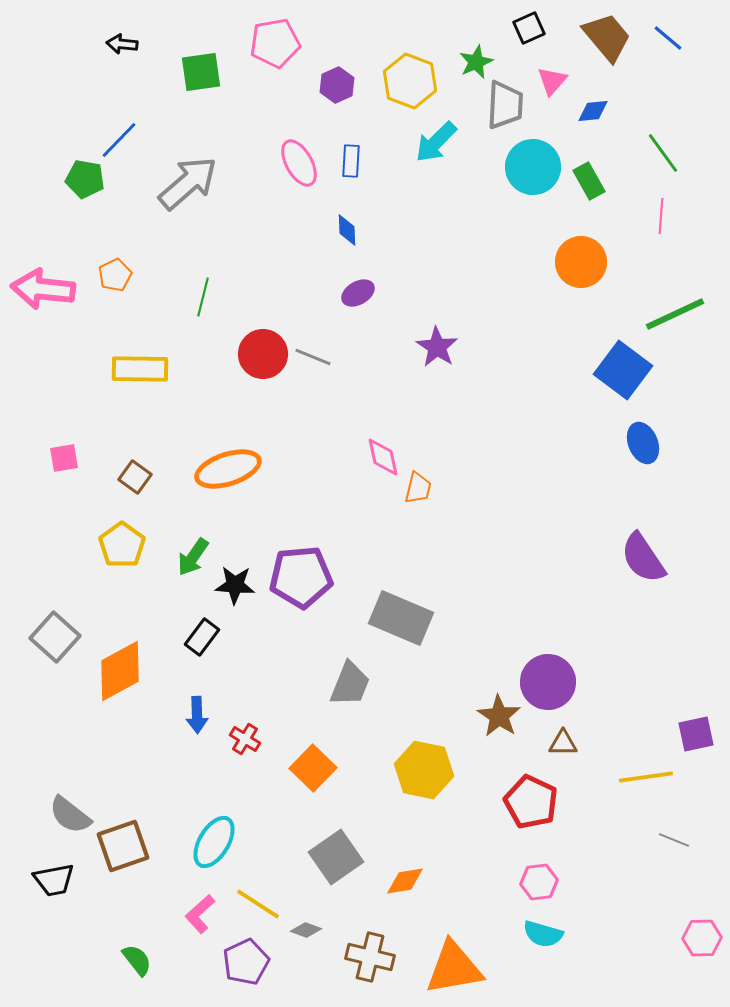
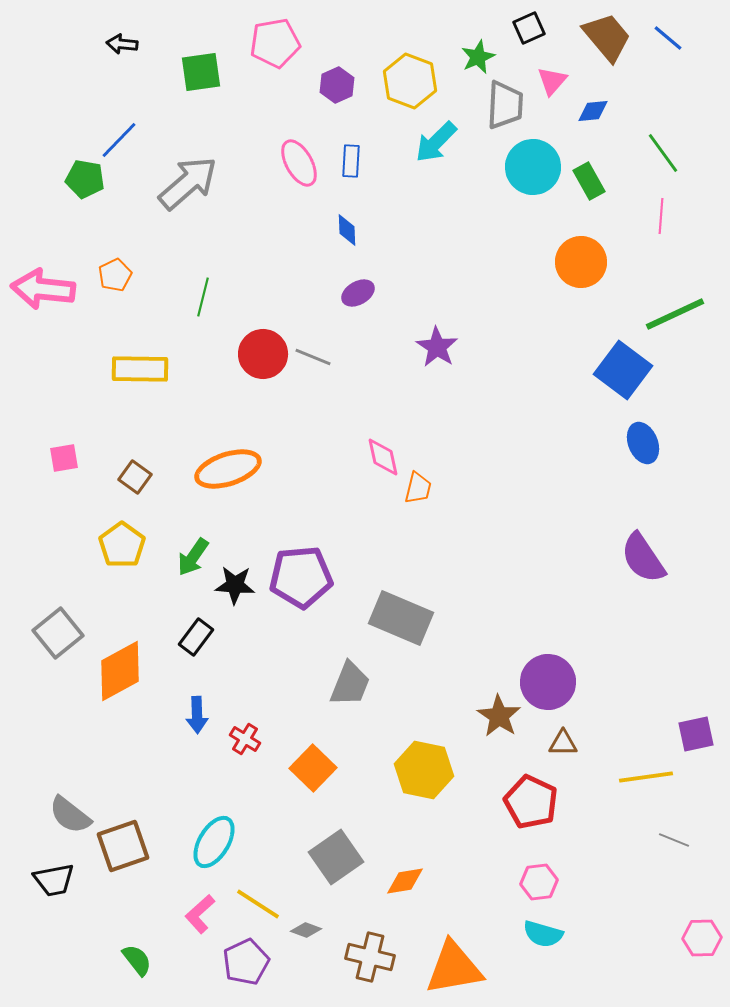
green star at (476, 62): moved 2 px right, 5 px up
gray square at (55, 637): moved 3 px right, 4 px up; rotated 9 degrees clockwise
black rectangle at (202, 637): moved 6 px left
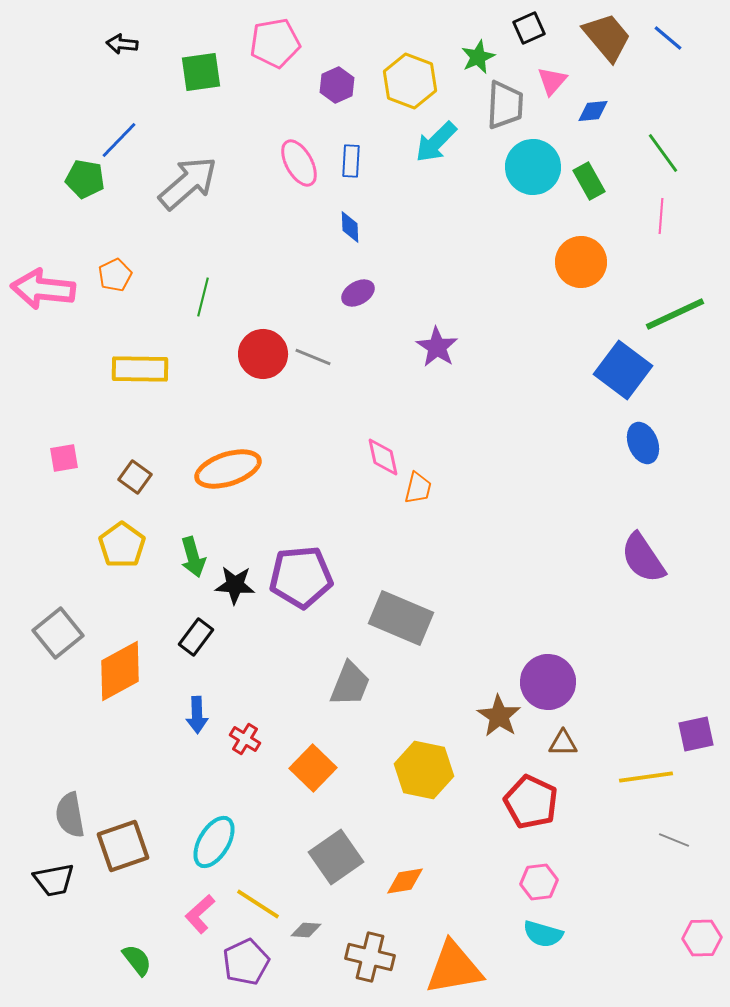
blue diamond at (347, 230): moved 3 px right, 3 px up
green arrow at (193, 557): rotated 51 degrees counterclockwise
gray semicircle at (70, 815): rotated 42 degrees clockwise
gray diamond at (306, 930): rotated 16 degrees counterclockwise
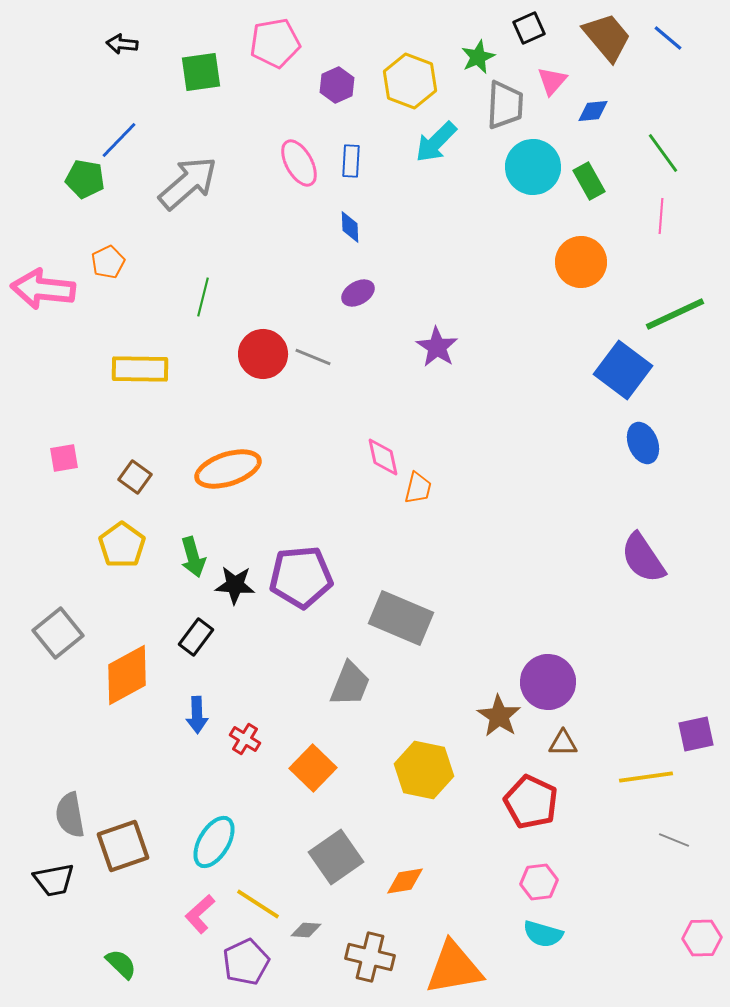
orange pentagon at (115, 275): moved 7 px left, 13 px up
orange diamond at (120, 671): moved 7 px right, 4 px down
green semicircle at (137, 960): moved 16 px left, 4 px down; rotated 8 degrees counterclockwise
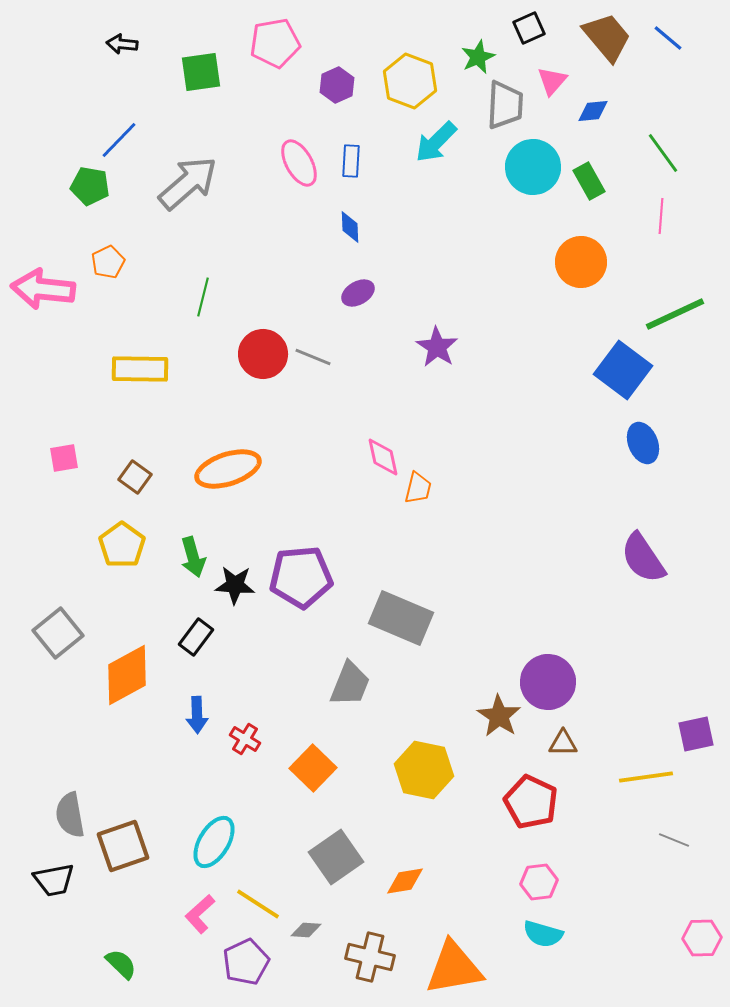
green pentagon at (85, 179): moved 5 px right, 7 px down
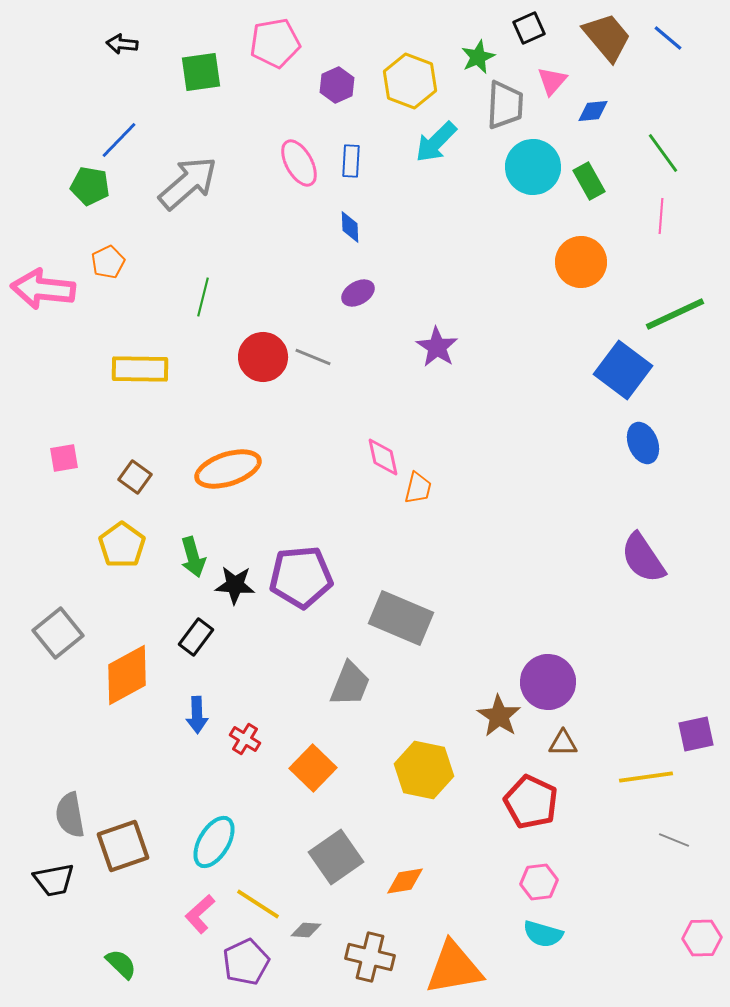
red circle at (263, 354): moved 3 px down
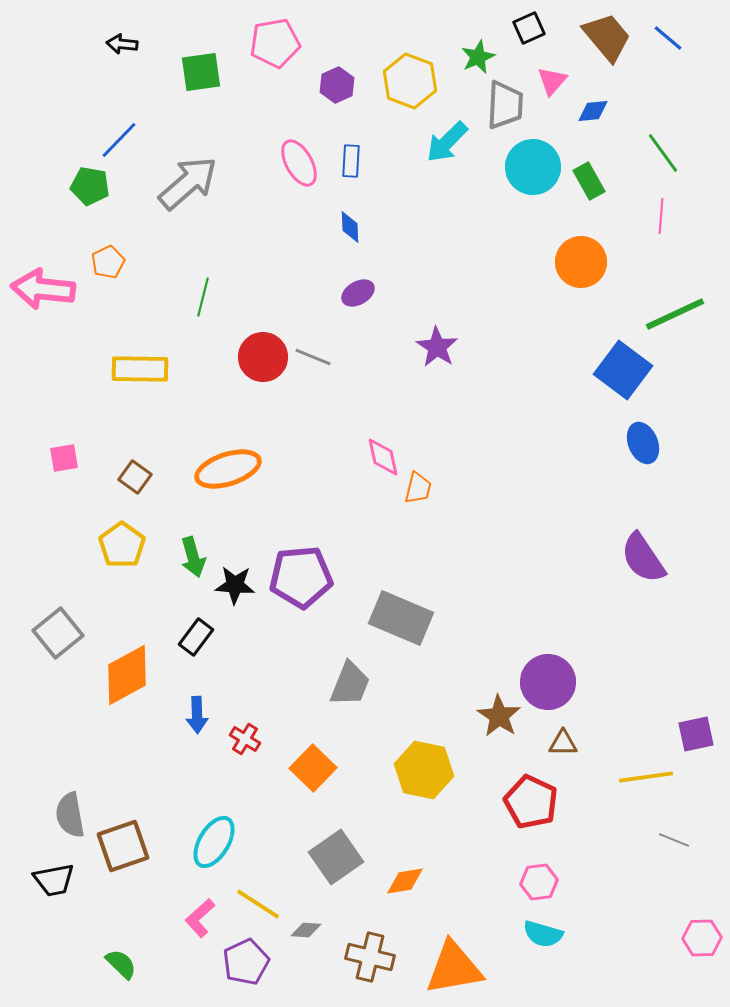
cyan arrow at (436, 142): moved 11 px right
pink L-shape at (200, 914): moved 4 px down
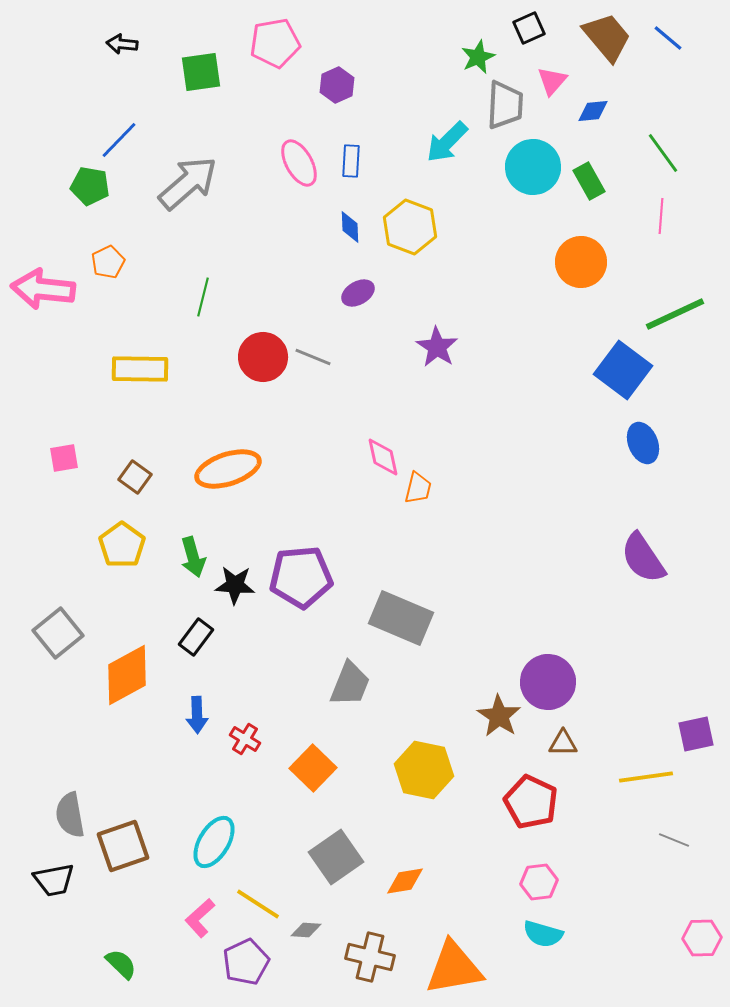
yellow hexagon at (410, 81): moved 146 px down
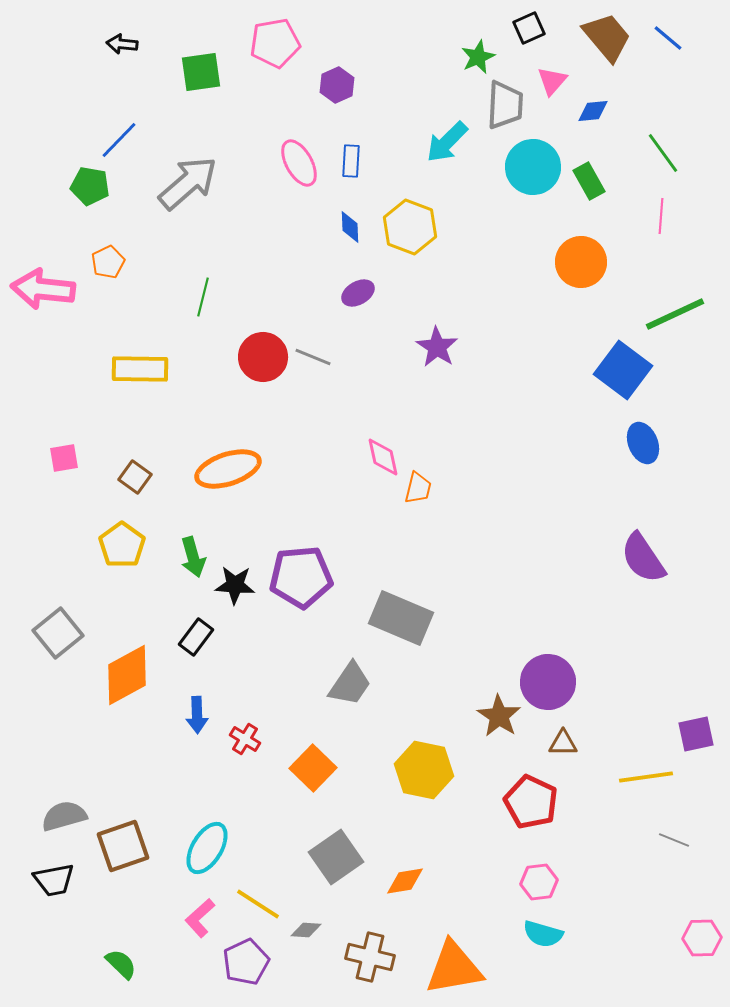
gray trapezoid at (350, 684): rotated 12 degrees clockwise
gray semicircle at (70, 815): moved 6 px left, 1 px down; rotated 84 degrees clockwise
cyan ellipse at (214, 842): moved 7 px left, 6 px down
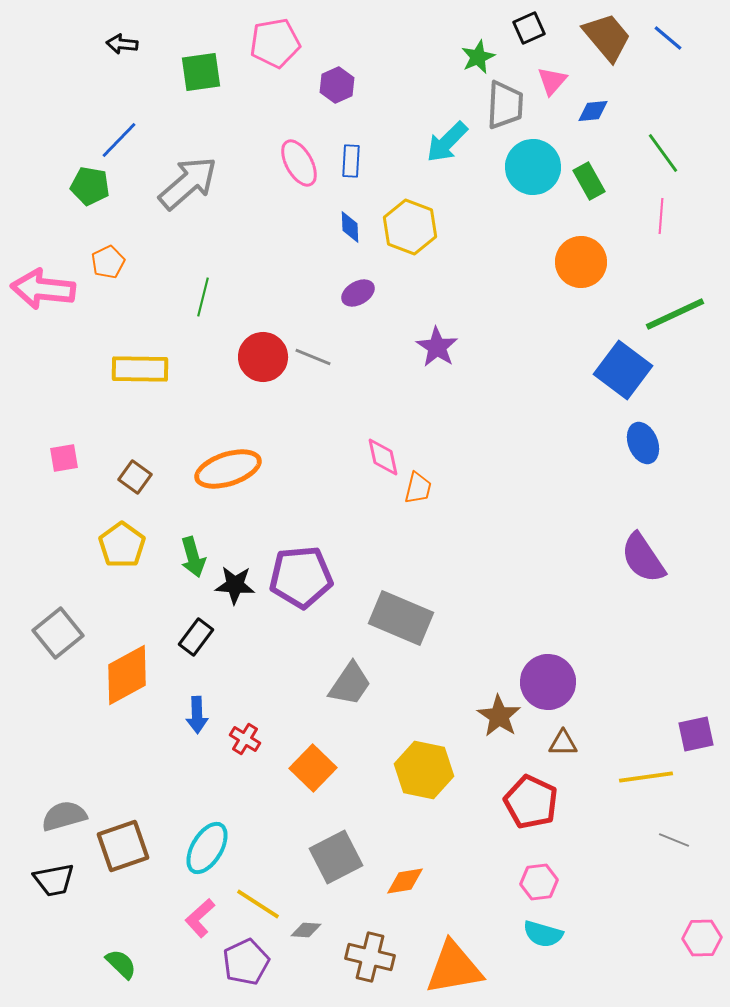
gray square at (336, 857): rotated 8 degrees clockwise
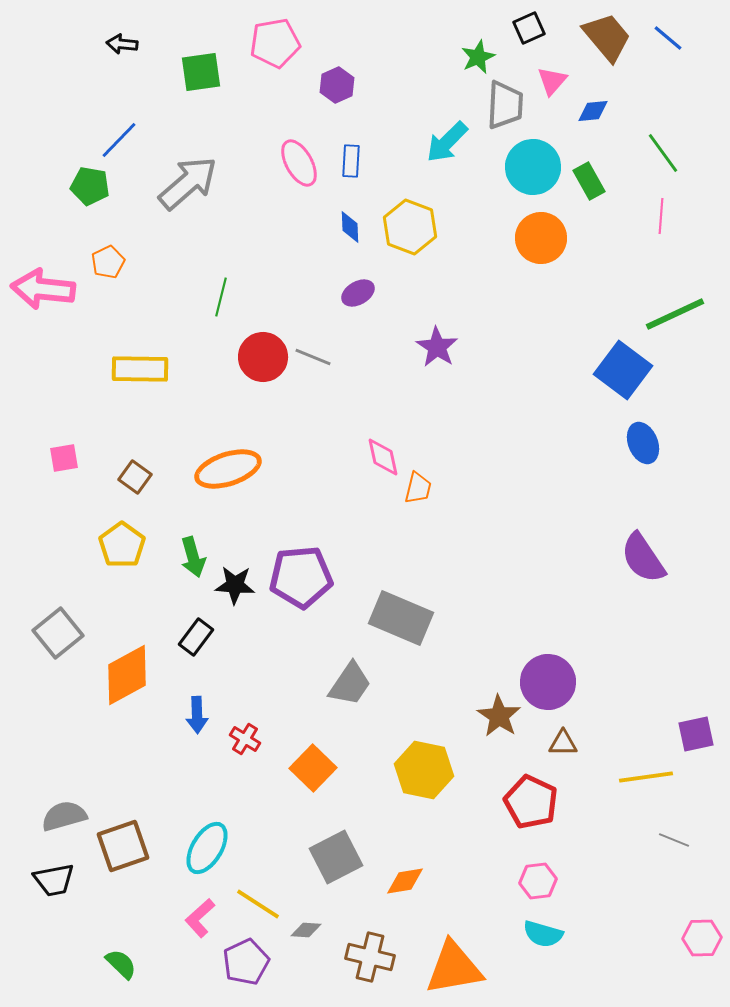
orange circle at (581, 262): moved 40 px left, 24 px up
green line at (203, 297): moved 18 px right
pink hexagon at (539, 882): moved 1 px left, 1 px up
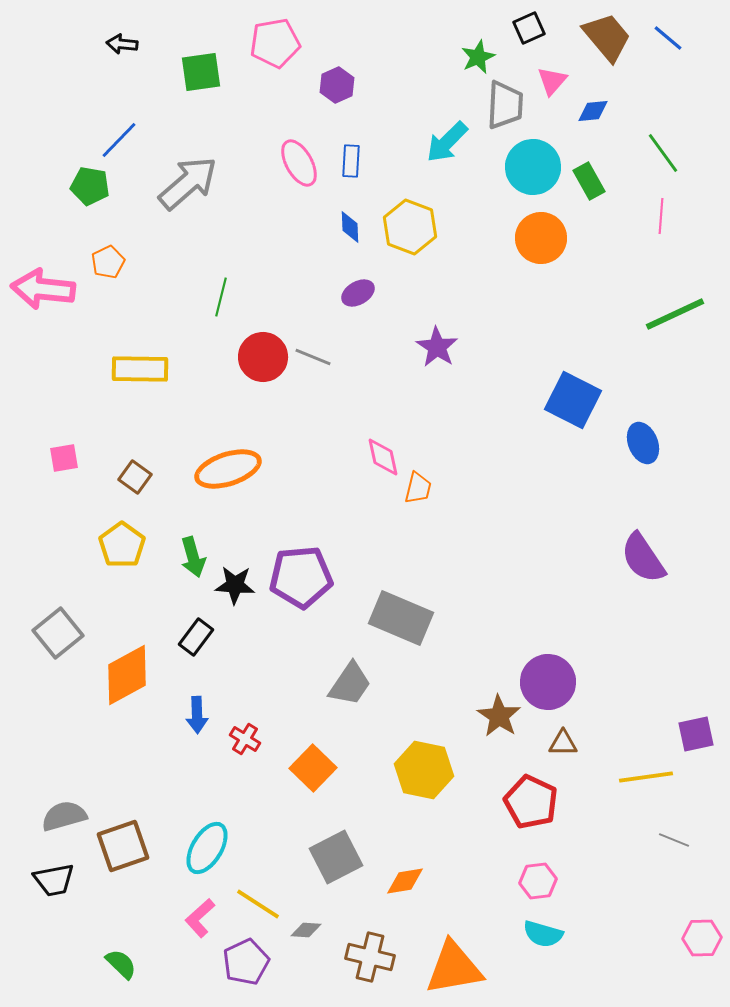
blue square at (623, 370): moved 50 px left, 30 px down; rotated 10 degrees counterclockwise
